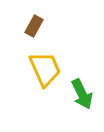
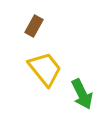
yellow trapezoid: rotated 15 degrees counterclockwise
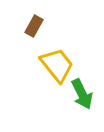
yellow trapezoid: moved 12 px right, 4 px up
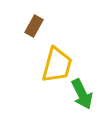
yellow trapezoid: rotated 54 degrees clockwise
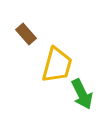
brown rectangle: moved 8 px left, 8 px down; rotated 70 degrees counterclockwise
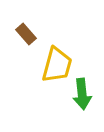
green arrow: rotated 20 degrees clockwise
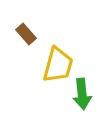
yellow trapezoid: moved 1 px right
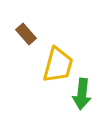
green arrow: rotated 12 degrees clockwise
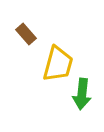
yellow trapezoid: moved 1 px up
